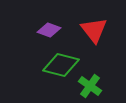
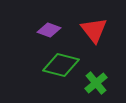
green cross: moved 6 px right, 3 px up; rotated 15 degrees clockwise
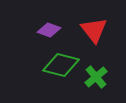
green cross: moved 6 px up
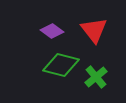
purple diamond: moved 3 px right, 1 px down; rotated 15 degrees clockwise
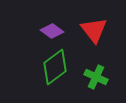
green diamond: moved 6 px left, 2 px down; rotated 51 degrees counterclockwise
green cross: rotated 25 degrees counterclockwise
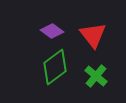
red triangle: moved 1 px left, 5 px down
green cross: moved 1 px up; rotated 15 degrees clockwise
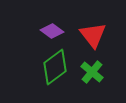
green cross: moved 4 px left, 4 px up
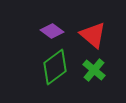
red triangle: rotated 12 degrees counterclockwise
green cross: moved 2 px right, 2 px up
